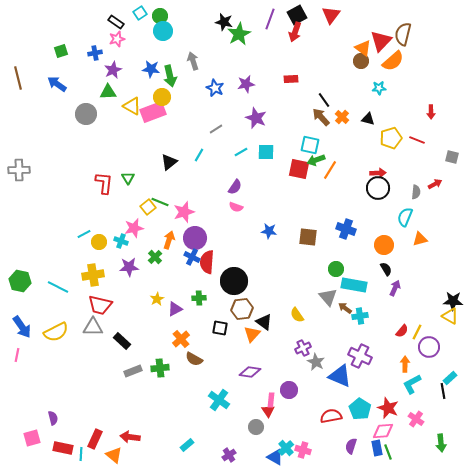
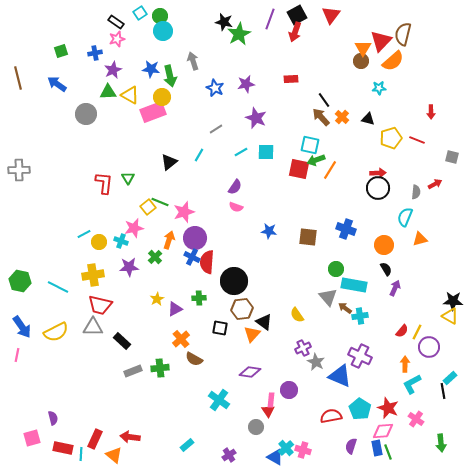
orange triangle at (363, 48): rotated 24 degrees clockwise
yellow triangle at (132, 106): moved 2 px left, 11 px up
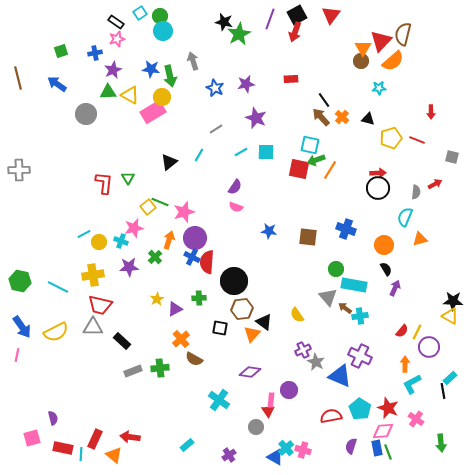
pink rectangle at (153, 112): rotated 10 degrees counterclockwise
purple cross at (303, 348): moved 2 px down
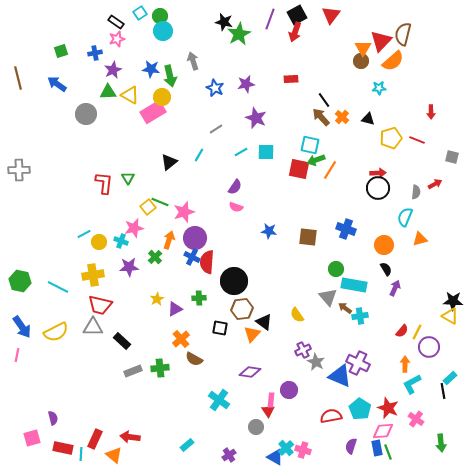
purple cross at (360, 356): moved 2 px left, 7 px down
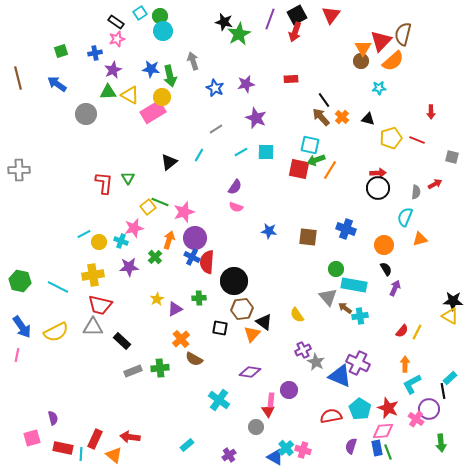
purple circle at (429, 347): moved 62 px down
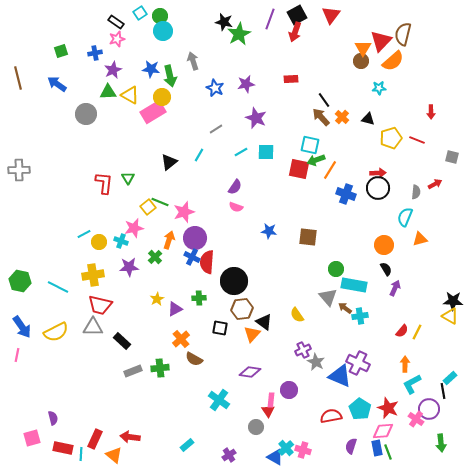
blue cross at (346, 229): moved 35 px up
